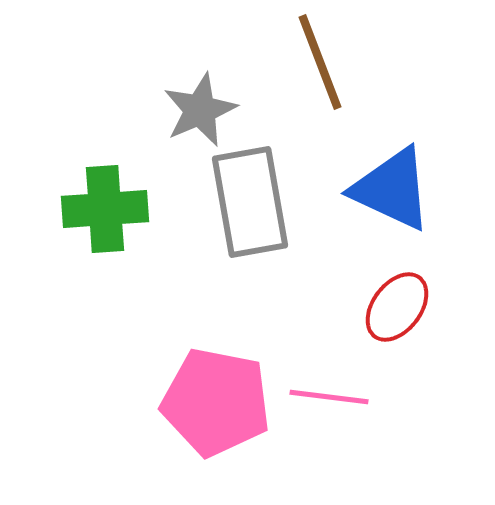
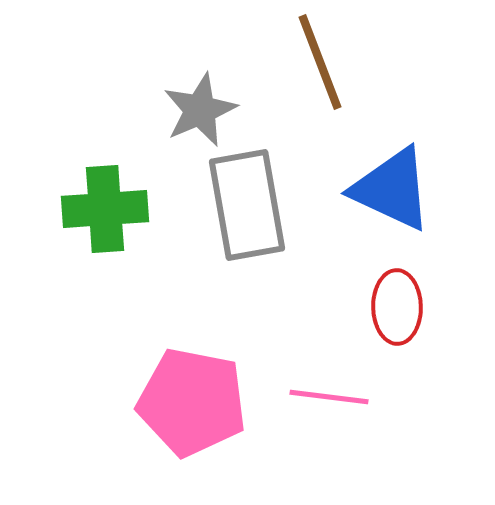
gray rectangle: moved 3 px left, 3 px down
red ellipse: rotated 38 degrees counterclockwise
pink pentagon: moved 24 px left
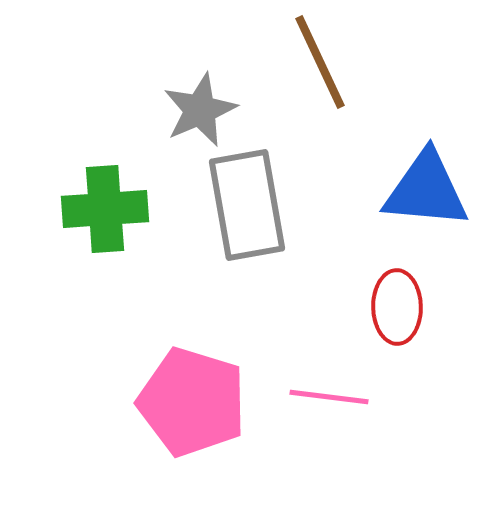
brown line: rotated 4 degrees counterclockwise
blue triangle: moved 34 px right, 1 px down; rotated 20 degrees counterclockwise
pink pentagon: rotated 6 degrees clockwise
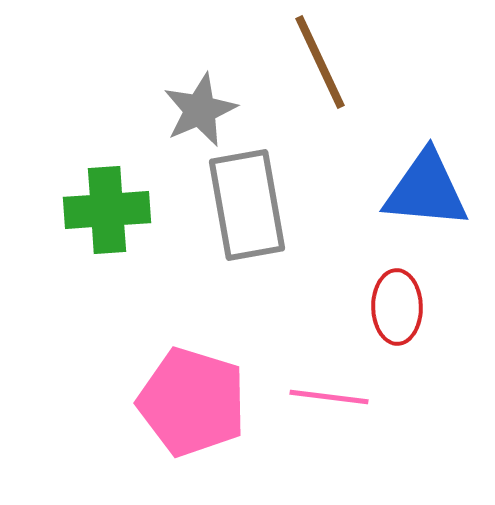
green cross: moved 2 px right, 1 px down
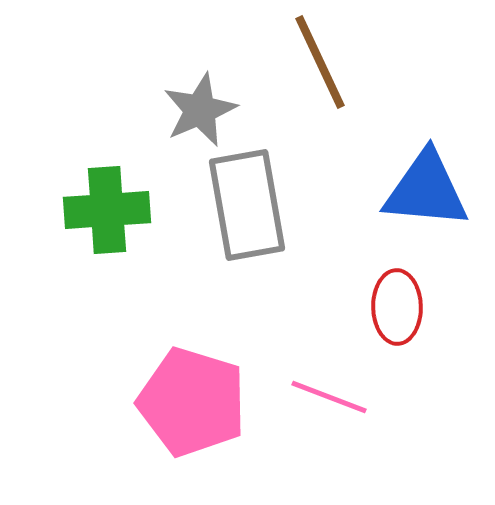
pink line: rotated 14 degrees clockwise
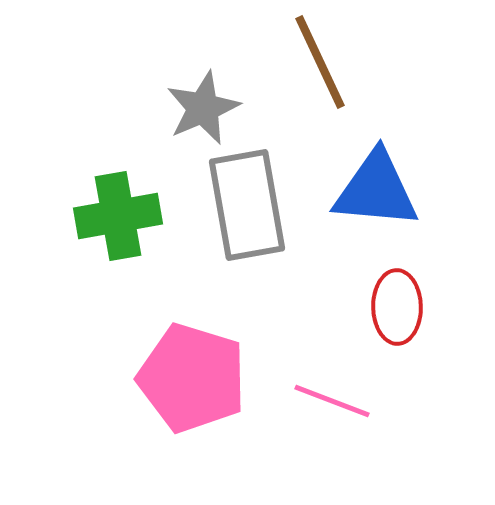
gray star: moved 3 px right, 2 px up
blue triangle: moved 50 px left
green cross: moved 11 px right, 6 px down; rotated 6 degrees counterclockwise
pink line: moved 3 px right, 4 px down
pink pentagon: moved 24 px up
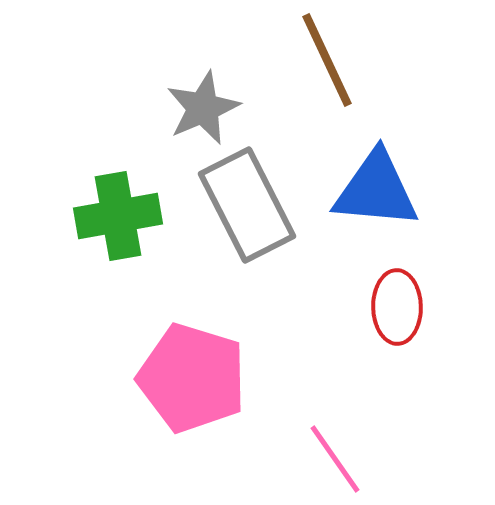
brown line: moved 7 px right, 2 px up
gray rectangle: rotated 17 degrees counterclockwise
pink line: moved 3 px right, 58 px down; rotated 34 degrees clockwise
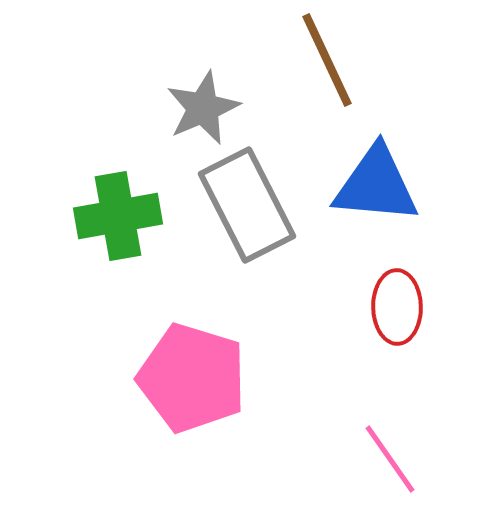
blue triangle: moved 5 px up
pink line: moved 55 px right
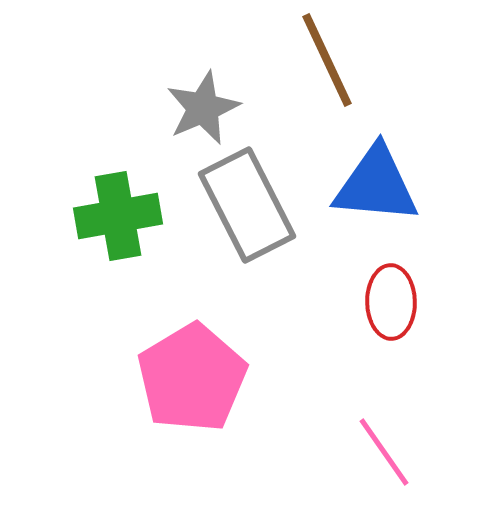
red ellipse: moved 6 px left, 5 px up
pink pentagon: rotated 24 degrees clockwise
pink line: moved 6 px left, 7 px up
